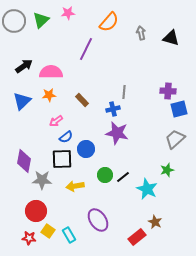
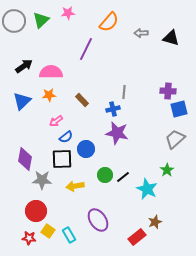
gray arrow: rotated 80 degrees counterclockwise
purple diamond: moved 1 px right, 2 px up
green star: rotated 16 degrees counterclockwise
brown star: rotated 24 degrees clockwise
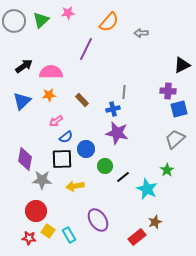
black triangle: moved 11 px right, 27 px down; rotated 42 degrees counterclockwise
green circle: moved 9 px up
